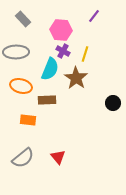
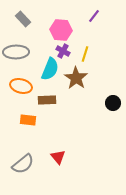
gray semicircle: moved 6 px down
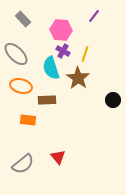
gray ellipse: moved 2 px down; rotated 45 degrees clockwise
cyan semicircle: moved 1 px right, 1 px up; rotated 140 degrees clockwise
brown star: moved 2 px right
black circle: moved 3 px up
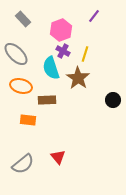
pink hexagon: rotated 25 degrees counterclockwise
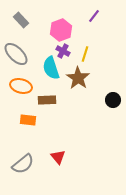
gray rectangle: moved 2 px left, 1 px down
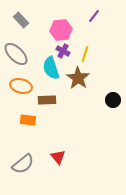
pink hexagon: rotated 15 degrees clockwise
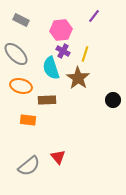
gray rectangle: rotated 21 degrees counterclockwise
gray semicircle: moved 6 px right, 2 px down
